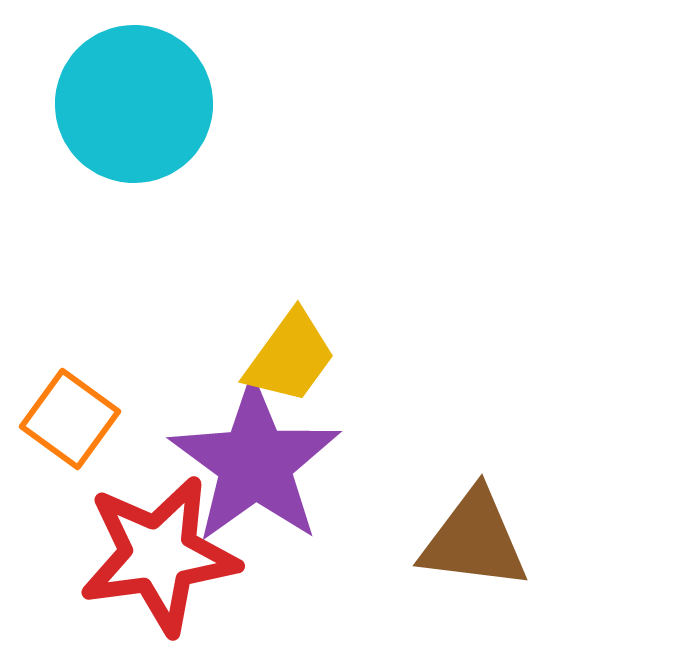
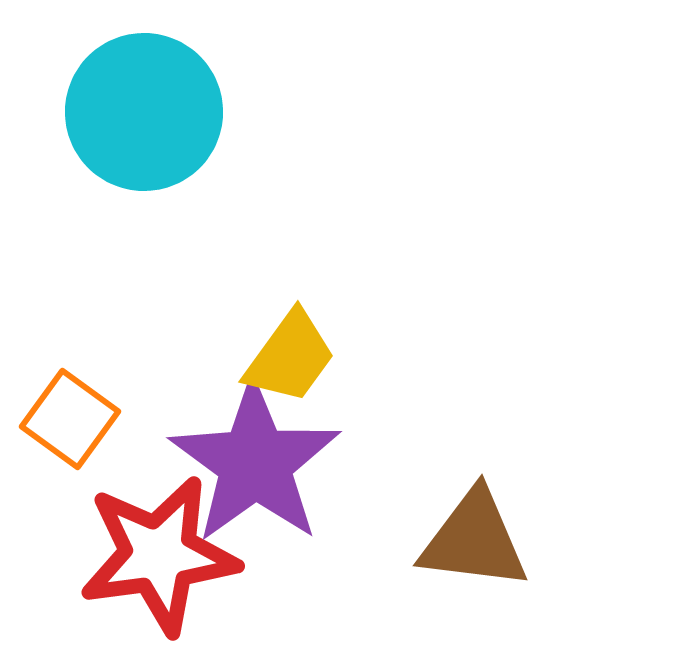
cyan circle: moved 10 px right, 8 px down
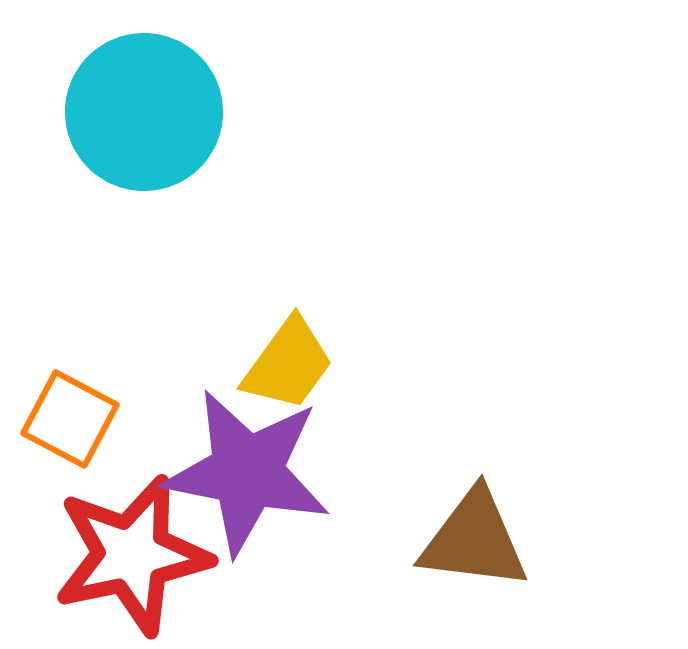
yellow trapezoid: moved 2 px left, 7 px down
orange square: rotated 8 degrees counterclockwise
purple star: moved 8 px left, 9 px down; rotated 25 degrees counterclockwise
red star: moved 27 px left; rotated 4 degrees counterclockwise
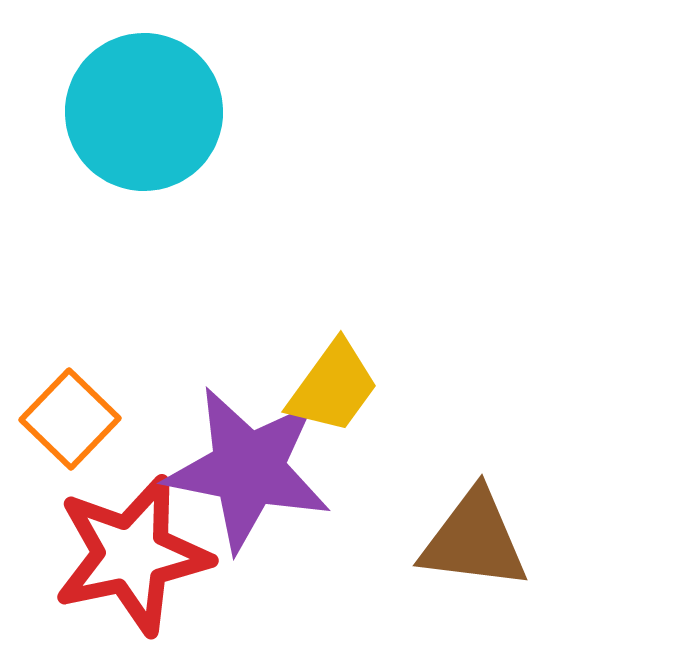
yellow trapezoid: moved 45 px right, 23 px down
orange square: rotated 16 degrees clockwise
purple star: moved 1 px right, 3 px up
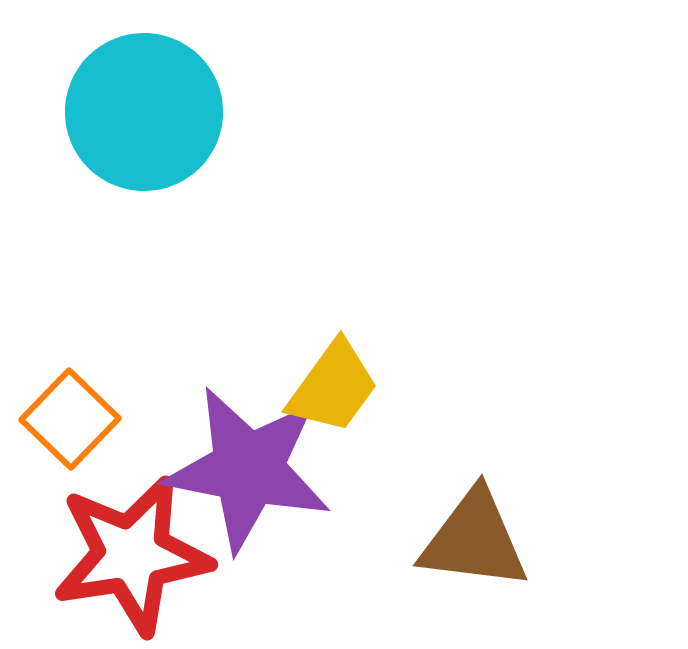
red star: rotated 3 degrees clockwise
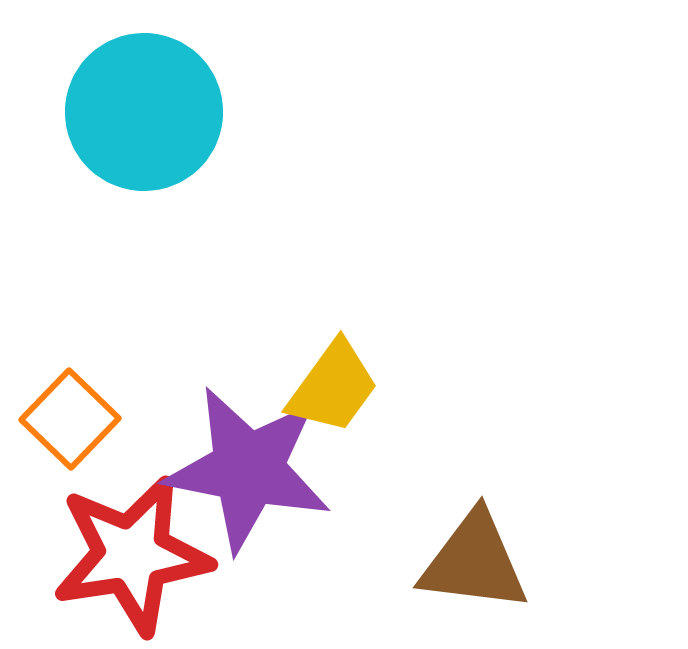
brown triangle: moved 22 px down
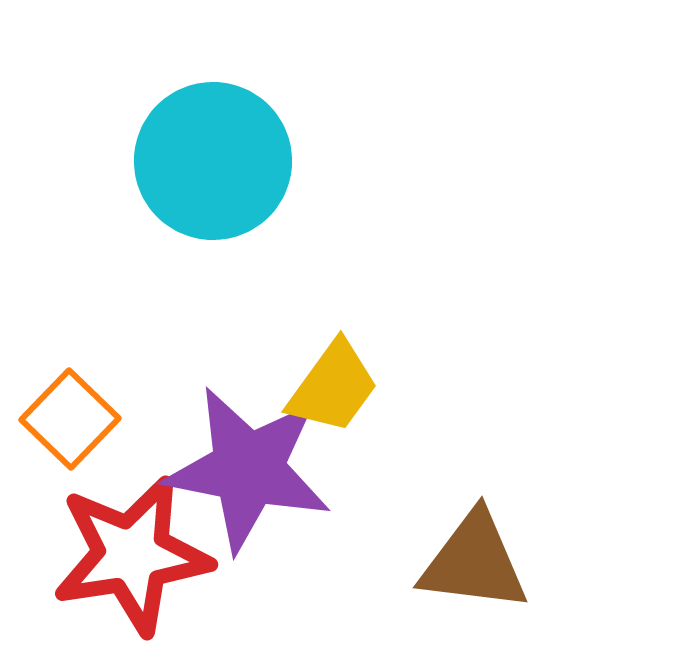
cyan circle: moved 69 px right, 49 px down
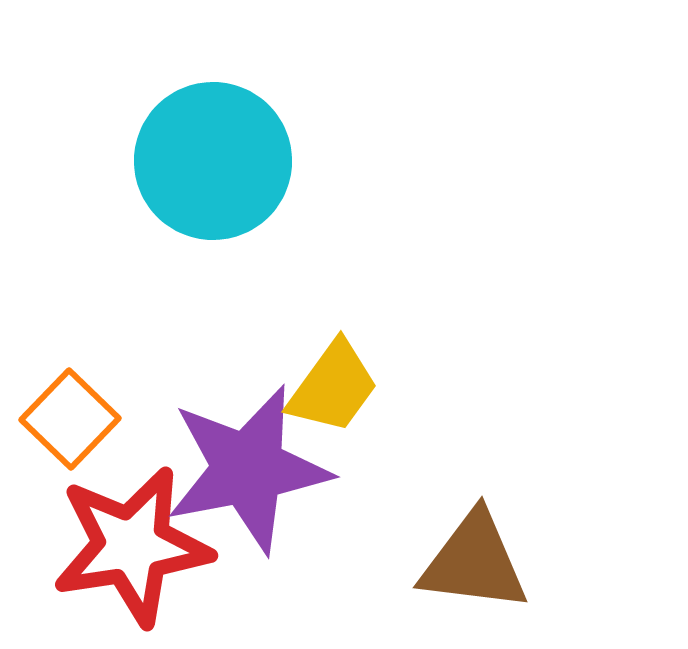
purple star: rotated 22 degrees counterclockwise
red star: moved 9 px up
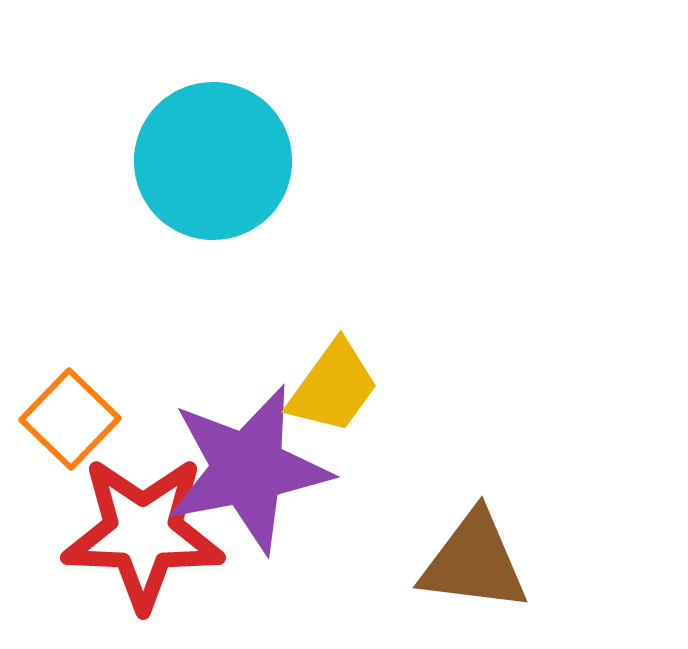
red star: moved 11 px right, 13 px up; rotated 11 degrees clockwise
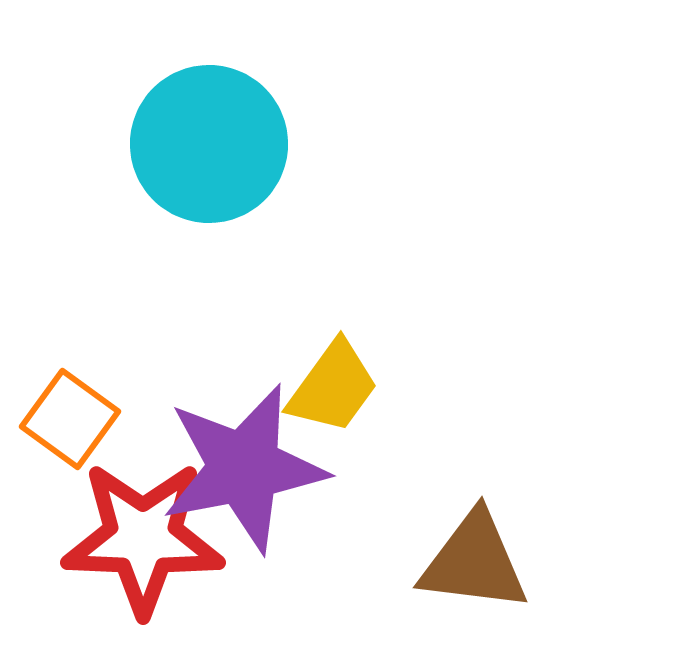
cyan circle: moved 4 px left, 17 px up
orange square: rotated 8 degrees counterclockwise
purple star: moved 4 px left, 1 px up
red star: moved 5 px down
